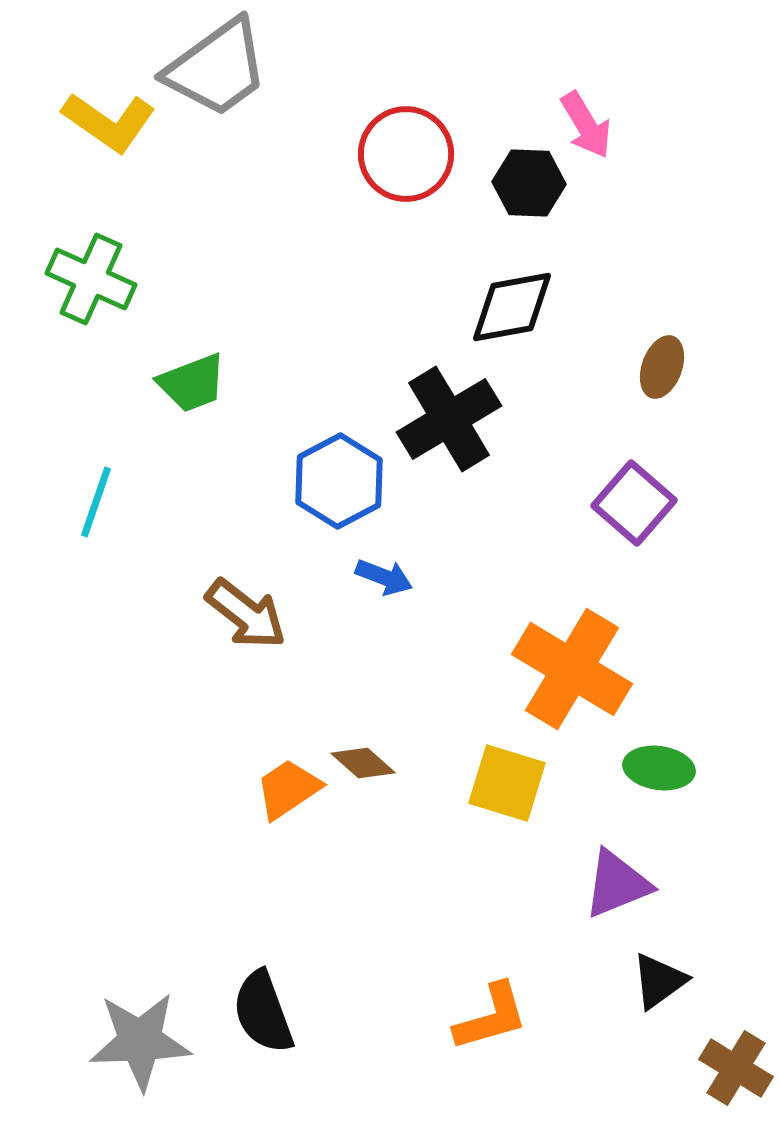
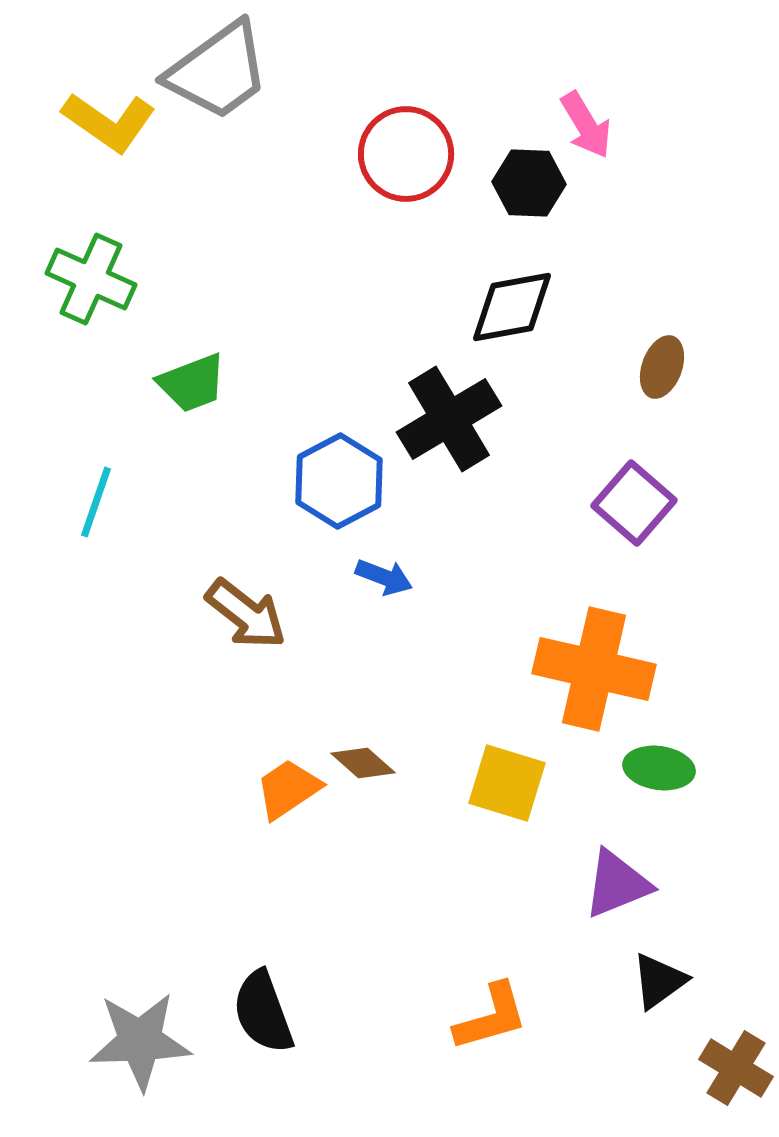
gray trapezoid: moved 1 px right, 3 px down
orange cross: moved 22 px right; rotated 18 degrees counterclockwise
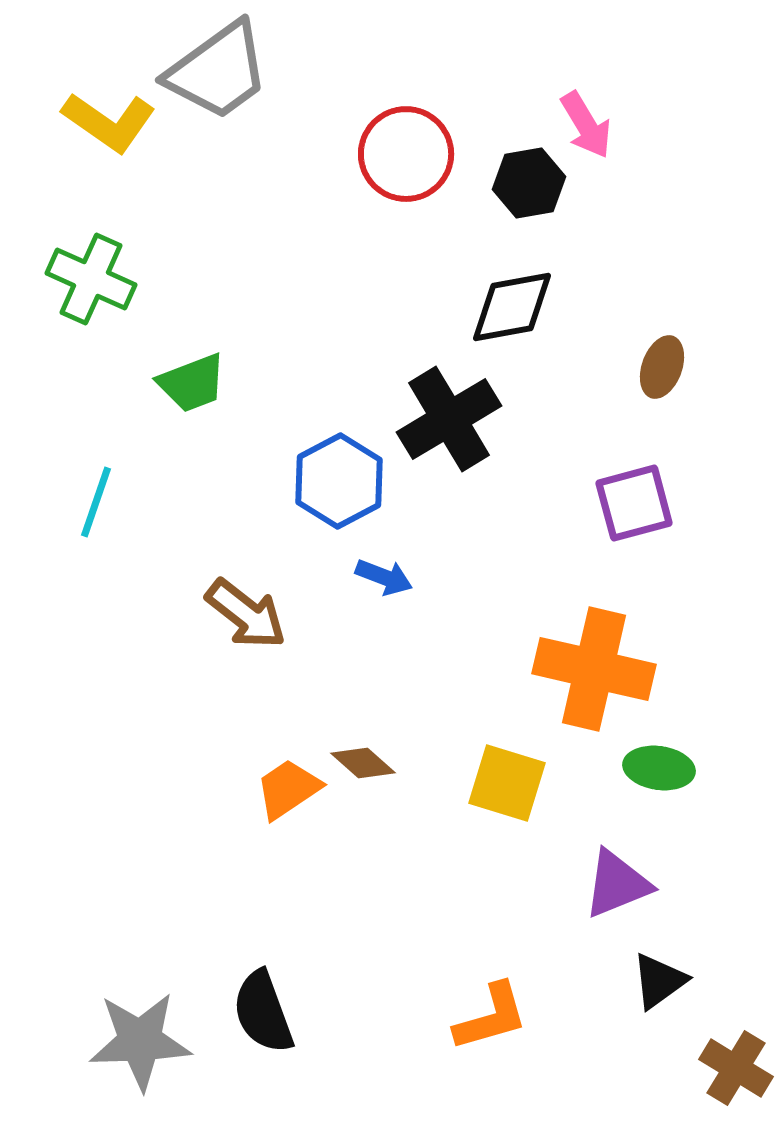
black hexagon: rotated 12 degrees counterclockwise
purple square: rotated 34 degrees clockwise
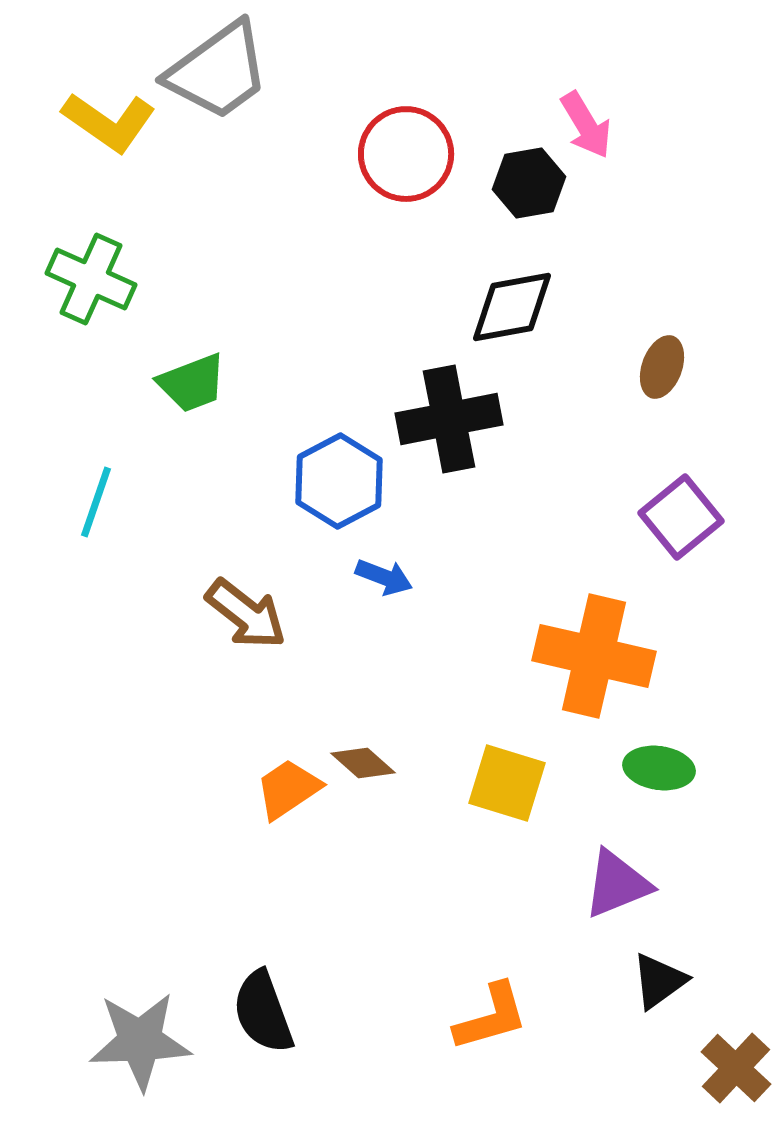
black cross: rotated 20 degrees clockwise
purple square: moved 47 px right, 14 px down; rotated 24 degrees counterclockwise
orange cross: moved 13 px up
brown cross: rotated 12 degrees clockwise
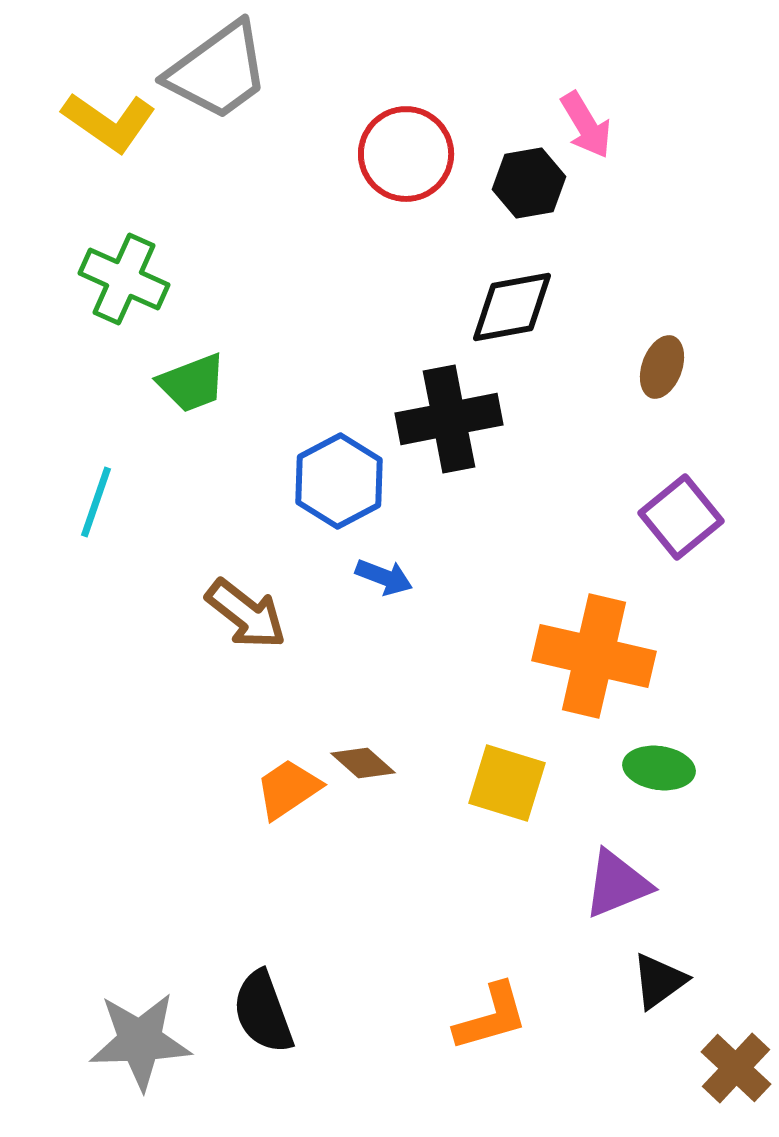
green cross: moved 33 px right
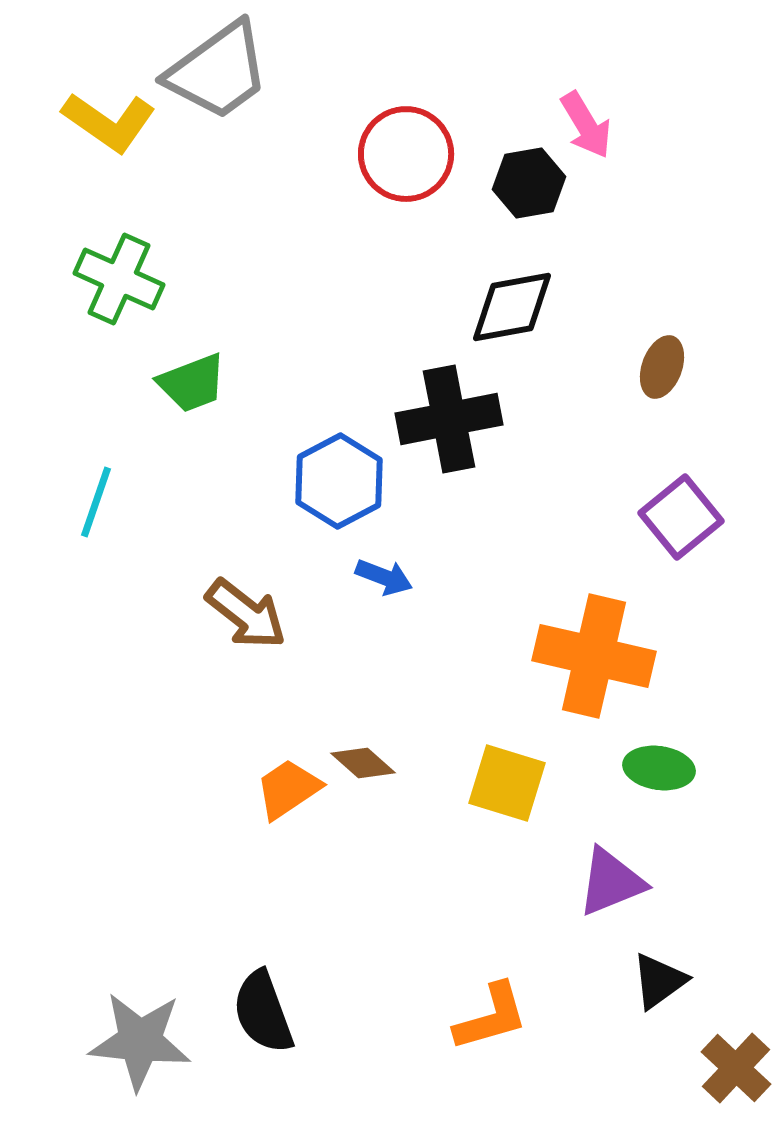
green cross: moved 5 px left
purple triangle: moved 6 px left, 2 px up
gray star: rotated 8 degrees clockwise
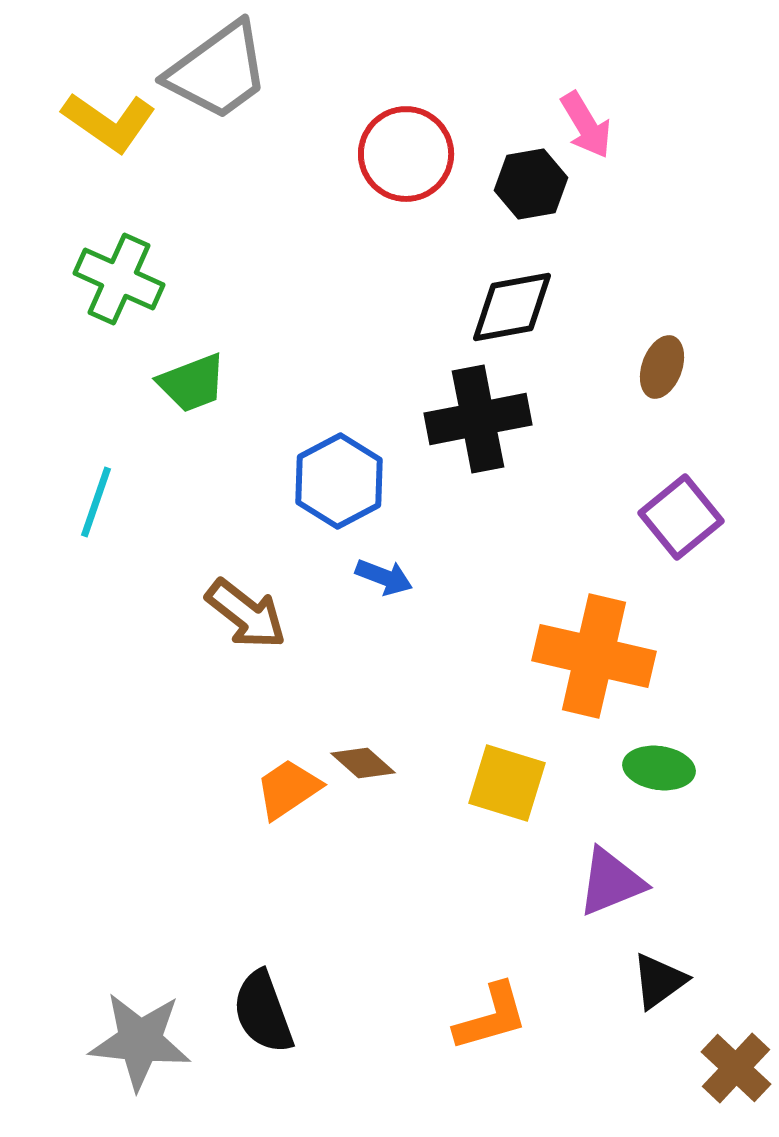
black hexagon: moved 2 px right, 1 px down
black cross: moved 29 px right
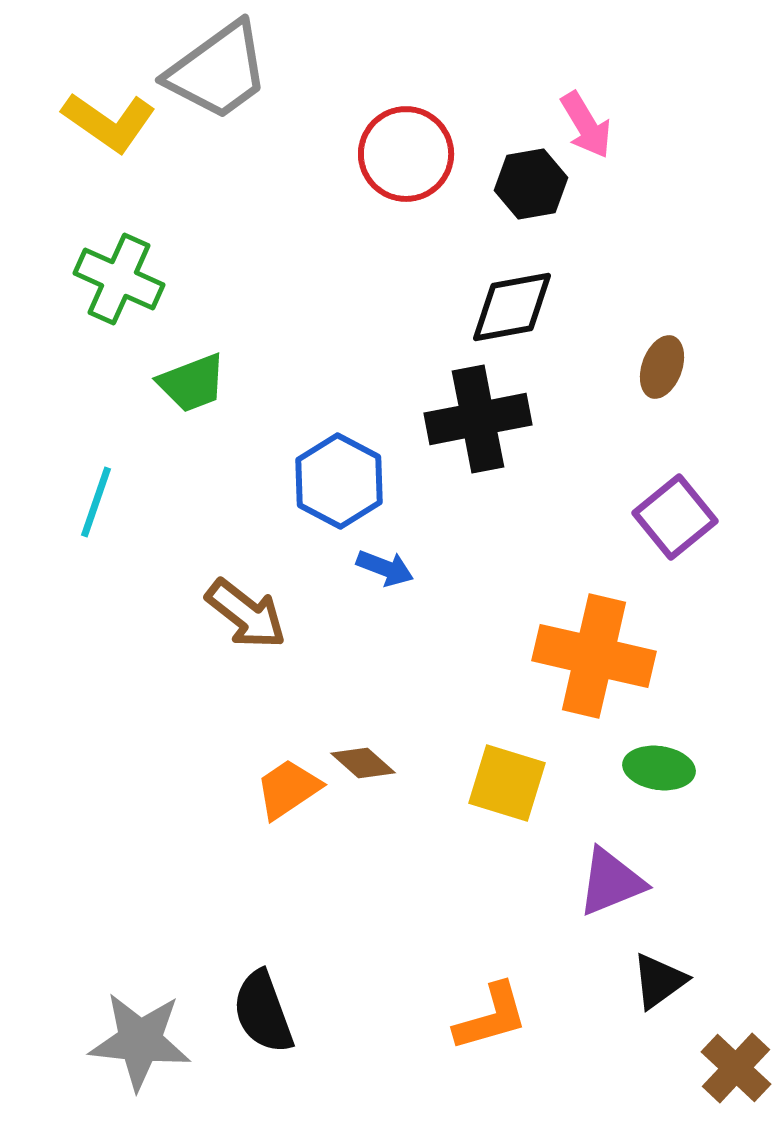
blue hexagon: rotated 4 degrees counterclockwise
purple square: moved 6 px left
blue arrow: moved 1 px right, 9 px up
